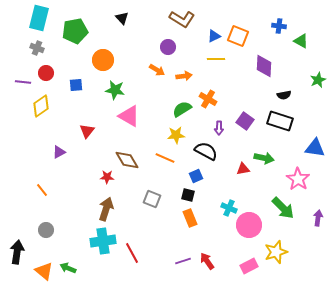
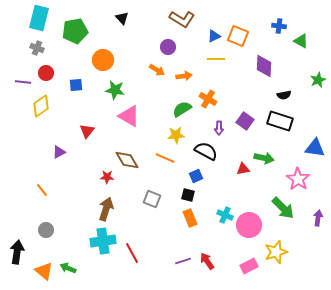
cyan cross at (229, 208): moved 4 px left, 7 px down
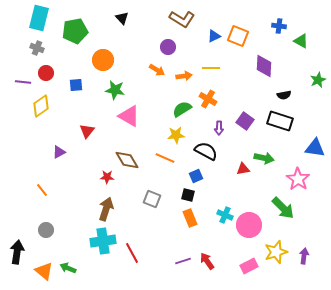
yellow line at (216, 59): moved 5 px left, 9 px down
purple arrow at (318, 218): moved 14 px left, 38 px down
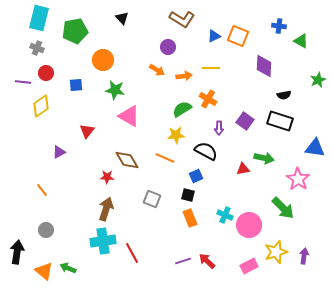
red arrow at (207, 261): rotated 12 degrees counterclockwise
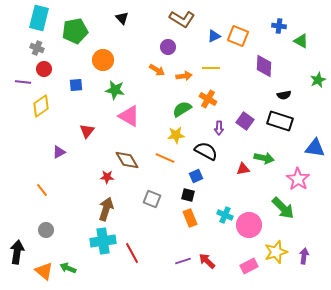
red circle at (46, 73): moved 2 px left, 4 px up
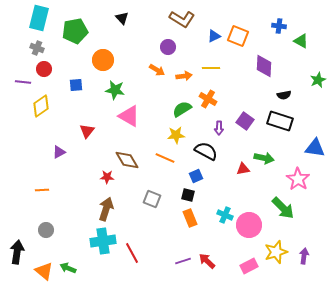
orange line at (42, 190): rotated 56 degrees counterclockwise
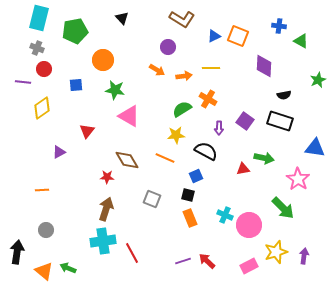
yellow diamond at (41, 106): moved 1 px right, 2 px down
